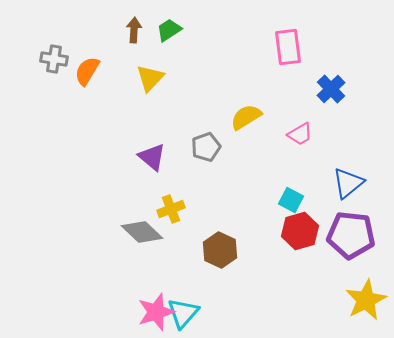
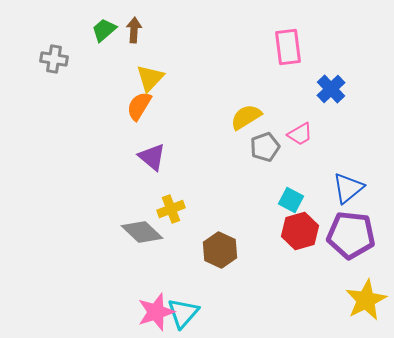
green trapezoid: moved 65 px left; rotated 8 degrees counterclockwise
orange semicircle: moved 52 px right, 35 px down
gray pentagon: moved 59 px right
blue triangle: moved 5 px down
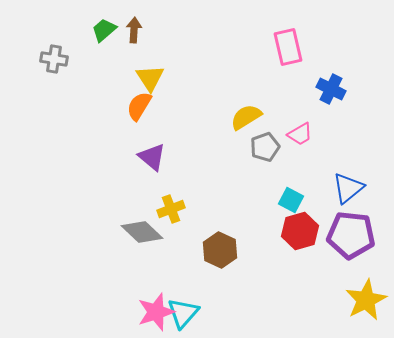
pink rectangle: rotated 6 degrees counterclockwise
yellow triangle: rotated 16 degrees counterclockwise
blue cross: rotated 20 degrees counterclockwise
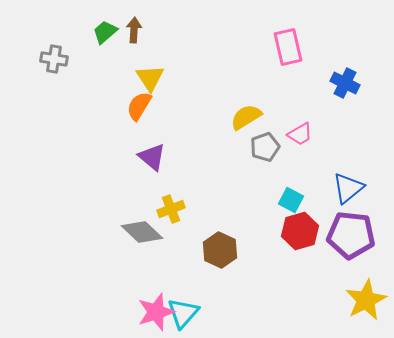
green trapezoid: moved 1 px right, 2 px down
blue cross: moved 14 px right, 6 px up
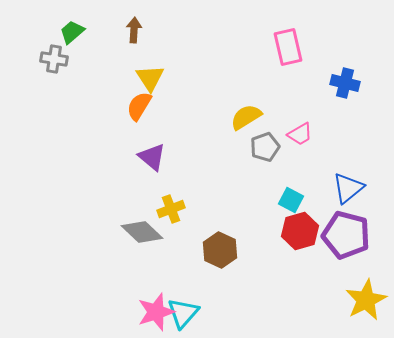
green trapezoid: moved 33 px left
blue cross: rotated 12 degrees counterclockwise
purple pentagon: moved 5 px left; rotated 9 degrees clockwise
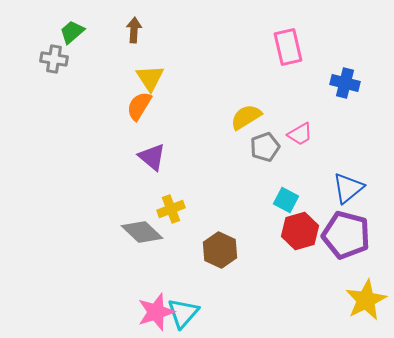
cyan square: moved 5 px left
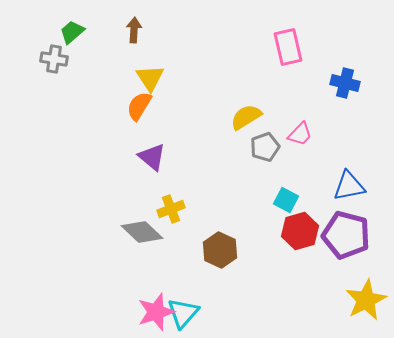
pink trapezoid: rotated 16 degrees counterclockwise
blue triangle: moved 1 px right, 2 px up; rotated 28 degrees clockwise
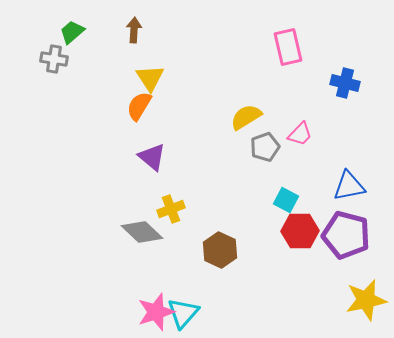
red hexagon: rotated 15 degrees clockwise
yellow star: rotated 15 degrees clockwise
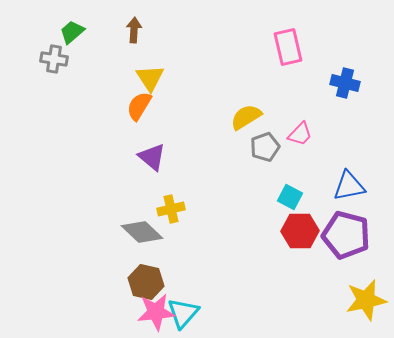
cyan square: moved 4 px right, 3 px up
yellow cross: rotated 8 degrees clockwise
brown hexagon: moved 74 px left, 32 px down; rotated 12 degrees counterclockwise
pink star: rotated 12 degrees clockwise
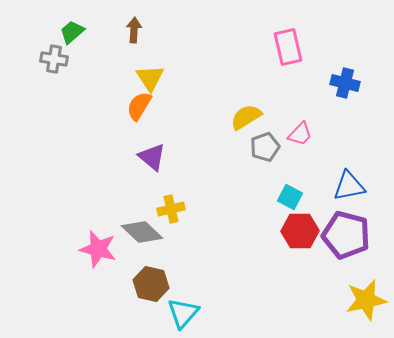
brown hexagon: moved 5 px right, 2 px down
pink star: moved 58 px left, 63 px up; rotated 21 degrees clockwise
